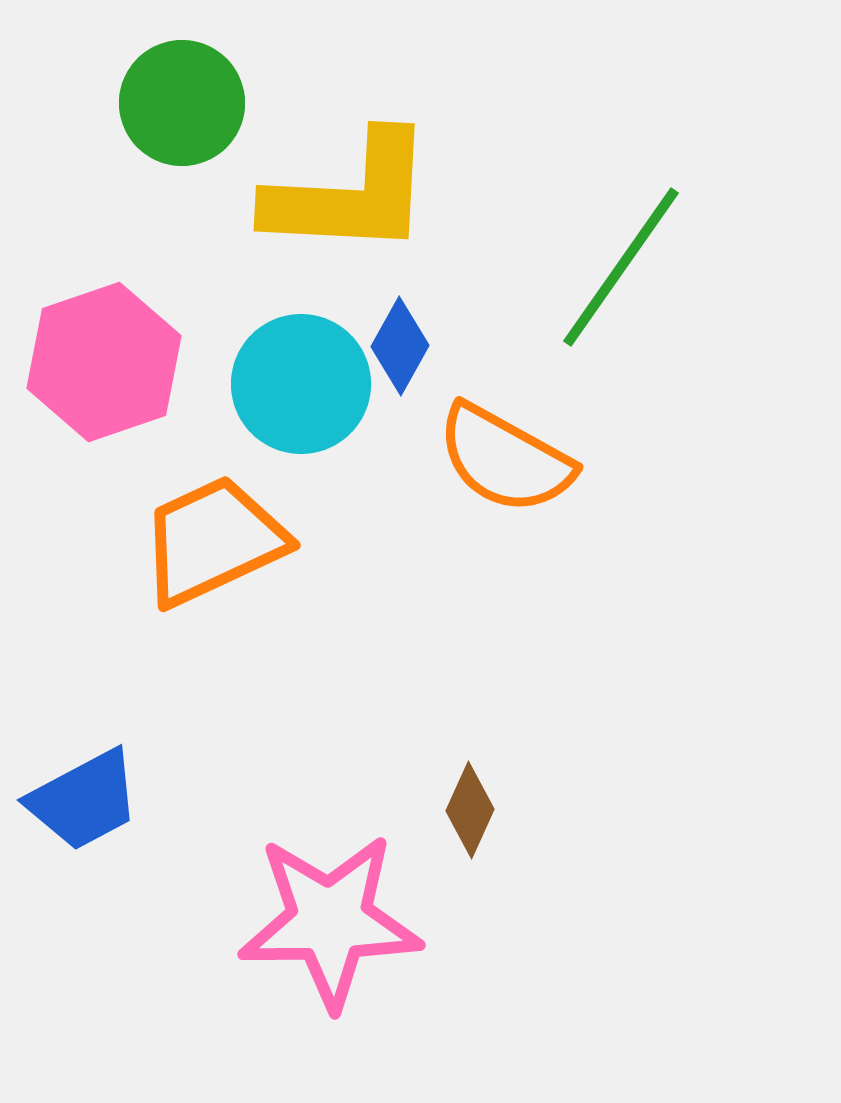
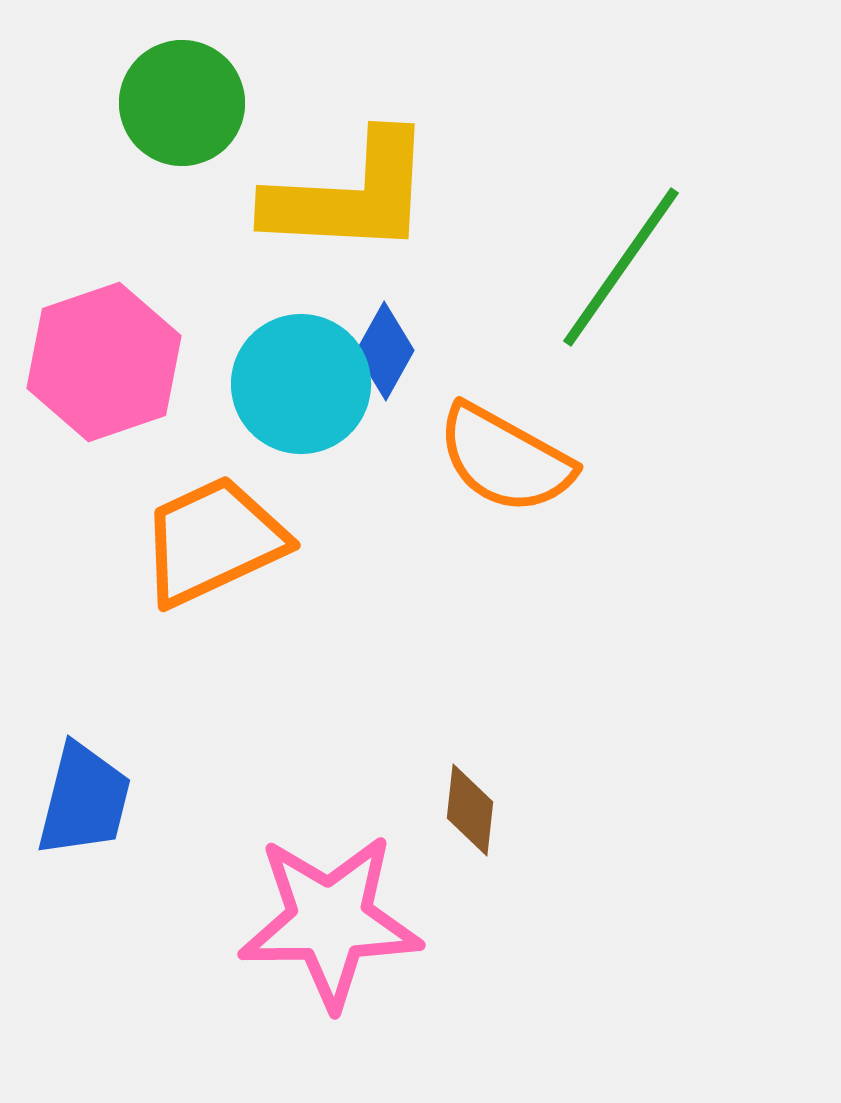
blue diamond: moved 15 px left, 5 px down
blue trapezoid: rotated 48 degrees counterclockwise
brown diamond: rotated 18 degrees counterclockwise
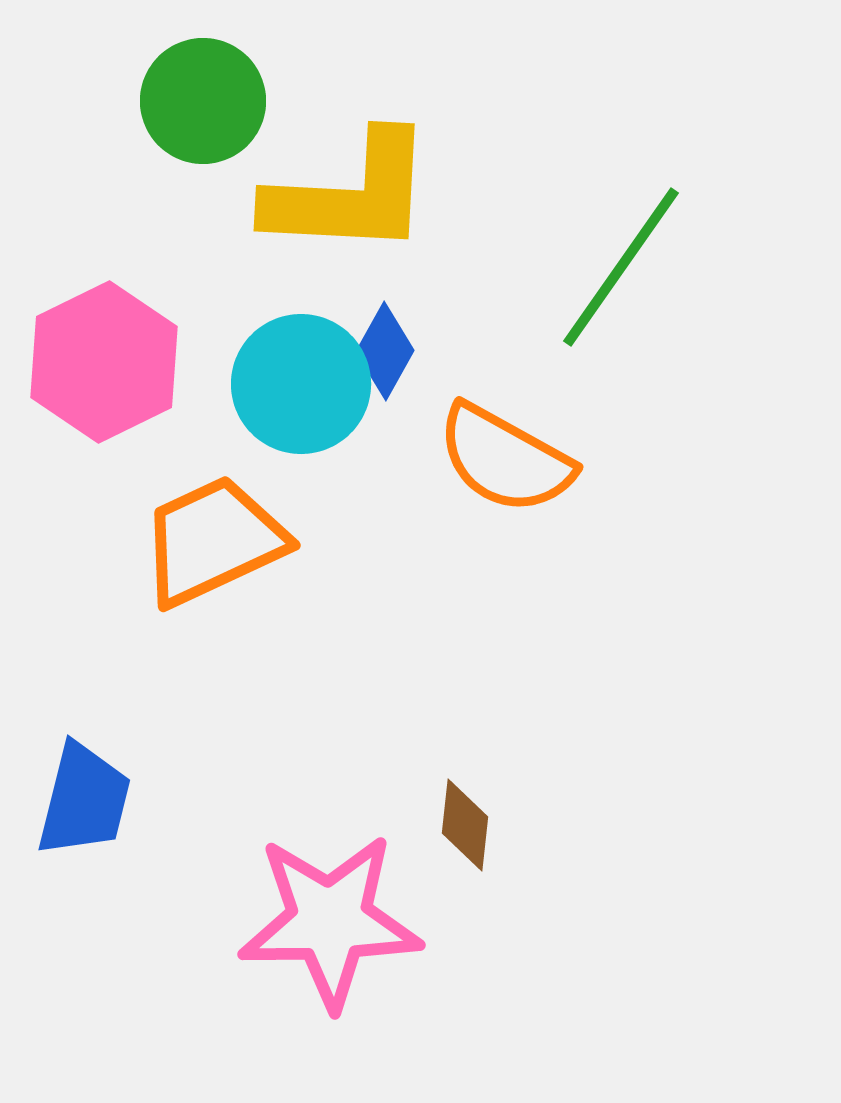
green circle: moved 21 px right, 2 px up
pink hexagon: rotated 7 degrees counterclockwise
brown diamond: moved 5 px left, 15 px down
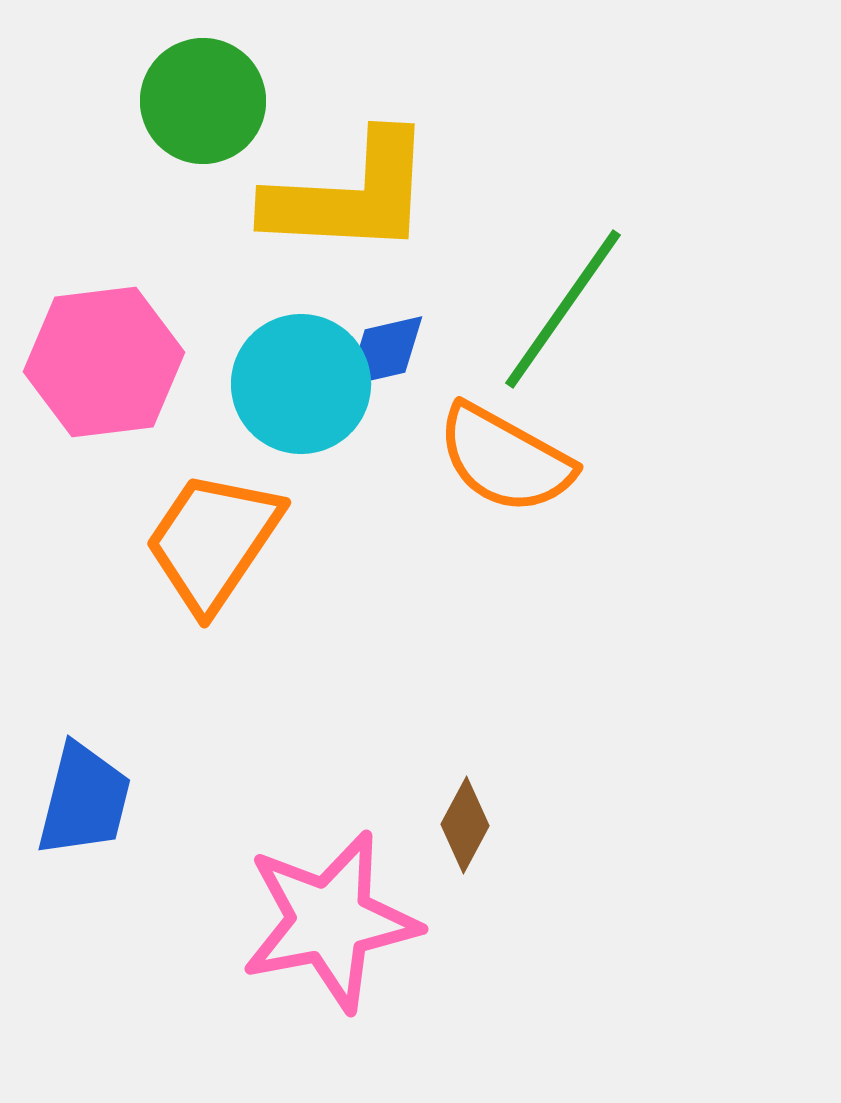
green line: moved 58 px left, 42 px down
blue diamond: rotated 48 degrees clockwise
pink hexagon: rotated 19 degrees clockwise
orange trapezoid: rotated 31 degrees counterclockwise
brown diamond: rotated 22 degrees clockwise
pink star: rotated 10 degrees counterclockwise
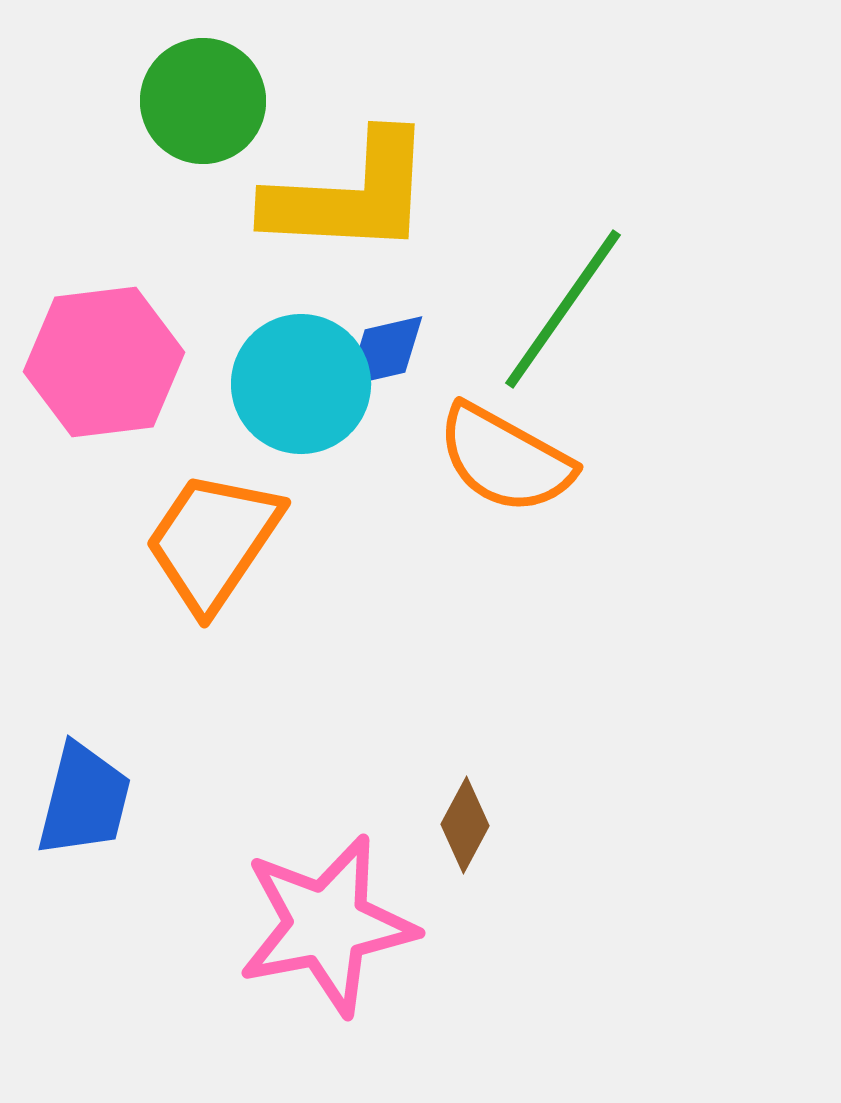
pink star: moved 3 px left, 4 px down
